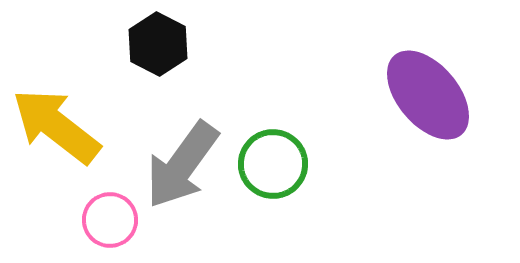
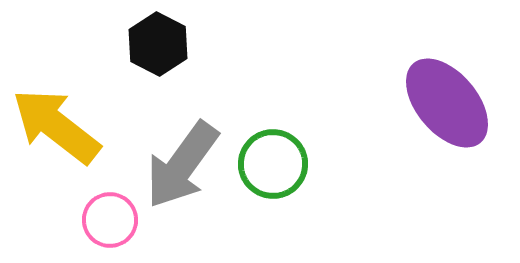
purple ellipse: moved 19 px right, 8 px down
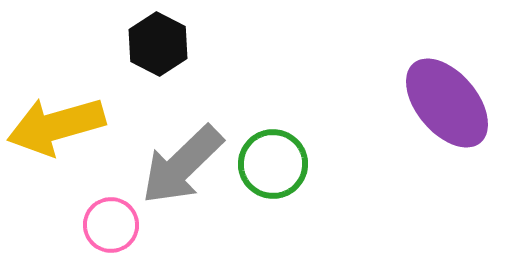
yellow arrow: rotated 54 degrees counterclockwise
gray arrow: rotated 10 degrees clockwise
pink circle: moved 1 px right, 5 px down
